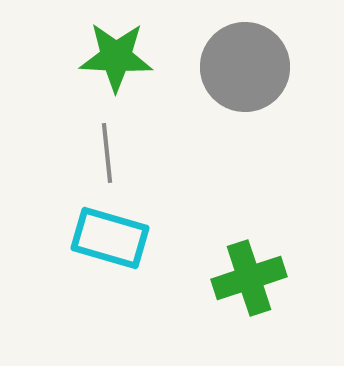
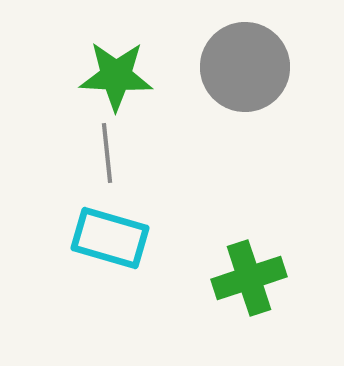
green star: moved 19 px down
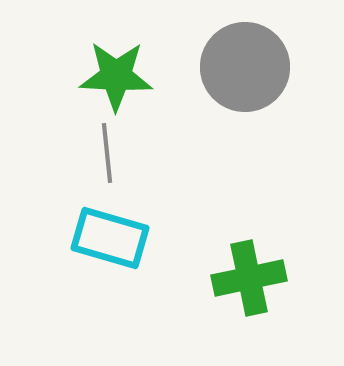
green cross: rotated 6 degrees clockwise
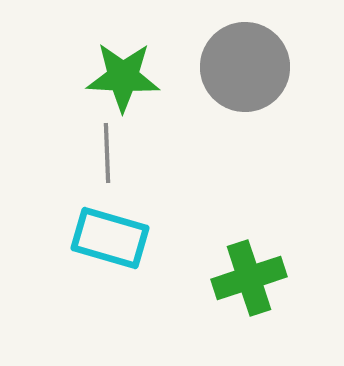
green star: moved 7 px right, 1 px down
gray line: rotated 4 degrees clockwise
green cross: rotated 6 degrees counterclockwise
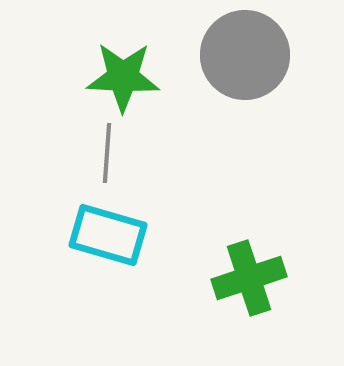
gray circle: moved 12 px up
gray line: rotated 6 degrees clockwise
cyan rectangle: moved 2 px left, 3 px up
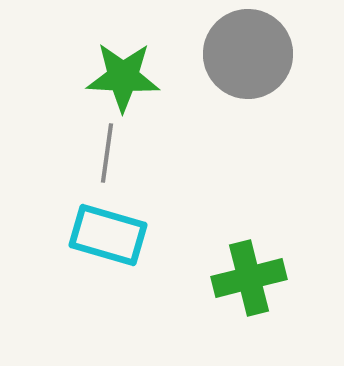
gray circle: moved 3 px right, 1 px up
gray line: rotated 4 degrees clockwise
green cross: rotated 4 degrees clockwise
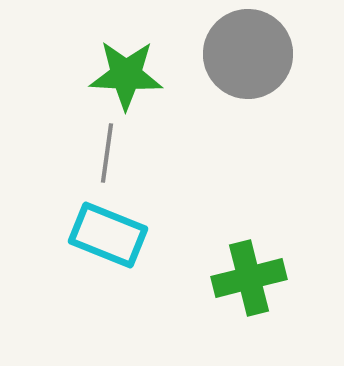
green star: moved 3 px right, 2 px up
cyan rectangle: rotated 6 degrees clockwise
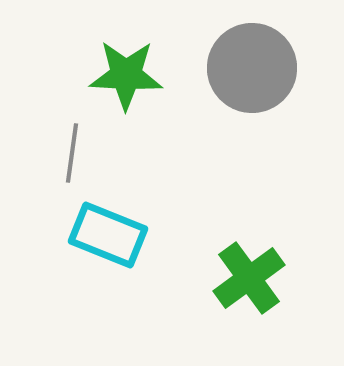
gray circle: moved 4 px right, 14 px down
gray line: moved 35 px left
green cross: rotated 22 degrees counterclockwise
